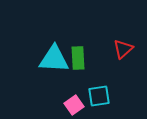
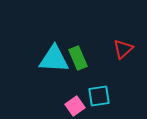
green rectangle: rotated 20 degrees counterclockwise
pink square: moved 1 px right, 1 px down
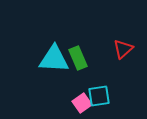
pink square: moved 7 px right, 3 px up
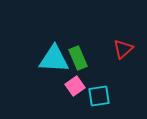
pink square: moved 7 px left, 17 px up
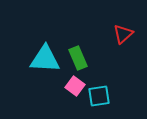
red triangle: moved 15 px up
cyan triangle: moved 9 px left
pink square: rotated 18 degrees counterclockwise
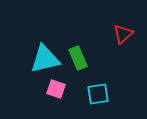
cyan triangle: rotated 16 degrees counterclockwise
pink square: moved 19 px left, 3 px down; rotated 18 degrees counterclockwise
cyan square: moved 1 px left, 2 px up
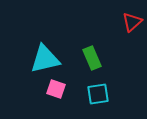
red triangle: moved 9 px right, 12 px up
green rectangle: moved 14 px right
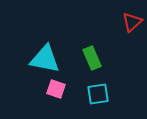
cyan triangle: rotated 24 degrees clockwise
